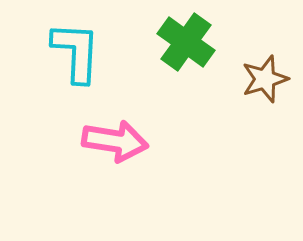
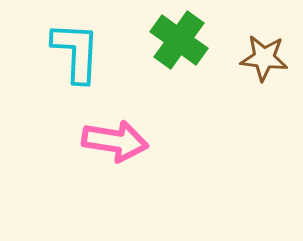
green cross: moved 7 px left, 2 px up
brown star: moved 1 px left, 21 px up; rotated 24 degrees clockwise
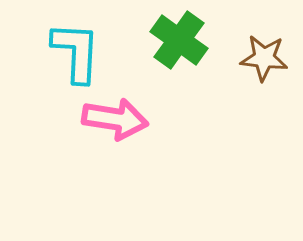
pink arrow: moved 22 px up
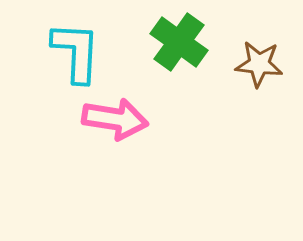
green cross: moved 2 px down
brown star: moved 5 px left, 6 px down
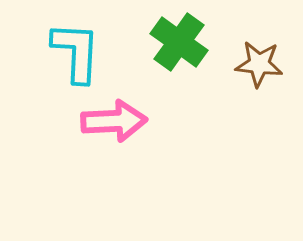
pink arrow: moved 1 px left, 2 px down; rotated 12 degrees counterclockwise
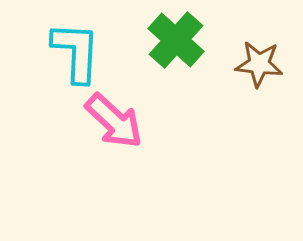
green cross: moved 3 px left, 2 px up; rotated 6 degrees clockwise
pink arrow: rotated 46 degrees clockwise
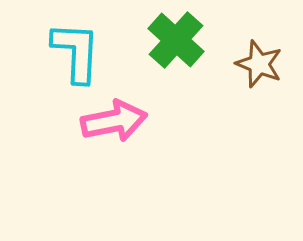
brown star: rotated 15 degrees clockwise
pink arrow: rotated 54 degrees counterclockwise
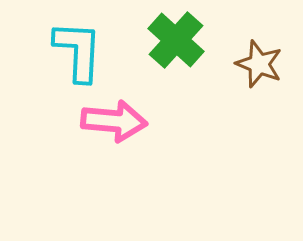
cyan L-shape: moved 2 px right, 1 px up
pink arrow: rotated 16 degrees clockwise
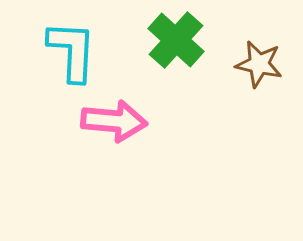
cyan L-shape: moved 6 px left
brown star: rotated 9 degrees counterclockwise
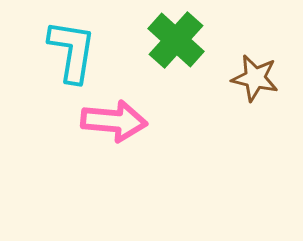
cyan L-shape: rotated 6 degrees clockwise
brown star: moved 4 px left, 14 px down
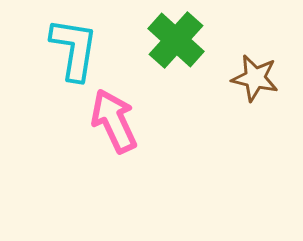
cyan L-shape: moved 2 px right, 2 px up
pink arrow: rotated 120 degrees counterclockwise
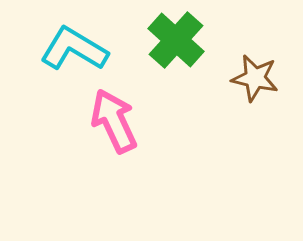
cyan L-shape: rotated 68 degrees counterclockwise
